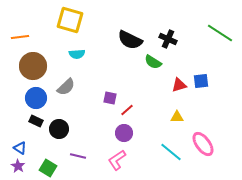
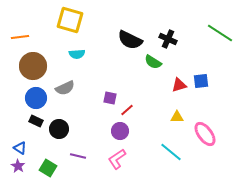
gray semicircle: moved 1 px left, 1 px down; rotated 18 degrees clockwise
purple circle: moved 4 px left, 2 px up
pink ellipse: moved 2 px right, 10 px up
pink L-shape: moved 1 px up
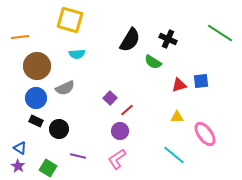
black semicircle: rotated 85 degrees counterclockwise
brown circle: moved 4 px right
purple square: rotated 32 degrees clockwise
cyan line: moved 3 px right, 3 px down
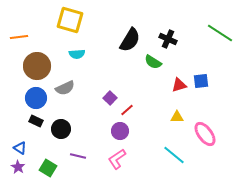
orange line: moved 1 px left
black circle: moved 2 px right
purple star: moved 1 px down
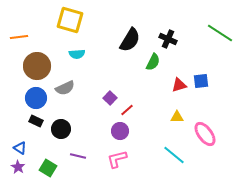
green semicircle: rotated 96 degrees counterclockwise
pink L-shape: rotated 20 degrees clockwise
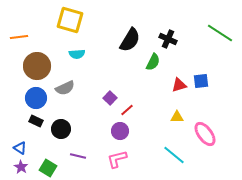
purple star: moved 3 px right
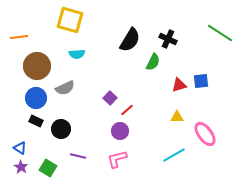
cyan line: rotated 70 degrees counterclockwise
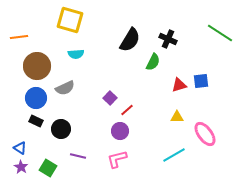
cyan semicircle: moved 1 px left
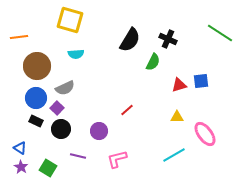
purple square: moved 53 px left, 10 px down
purple circle: moved 21 px left
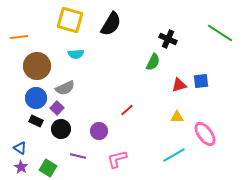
black semicircle: moved 19 px left, 16 px up
